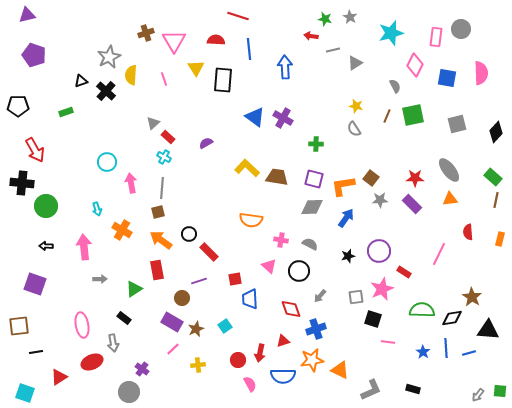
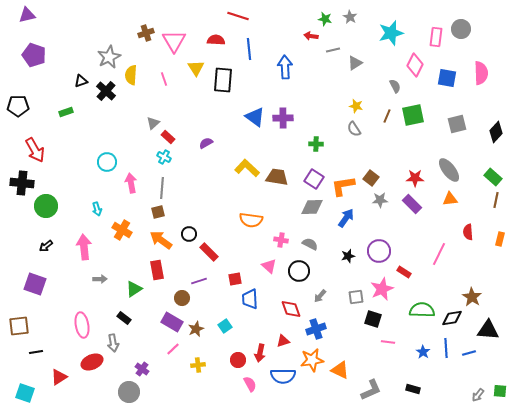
purple cross at (283, 118): rotated 30 degrees counterclockwise
purple square at (314, 179): rotated 18 degrees clockwise
black arrow at (46, 246): rotated 40 degrees counterclockwise
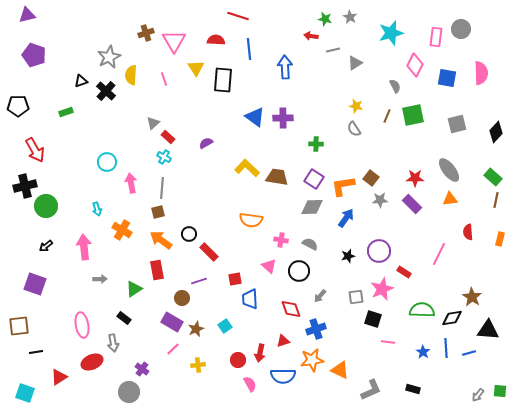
black cross at (22, 183): moved 3 px right, 3 px down; rotated 20 degrees counterclockwise
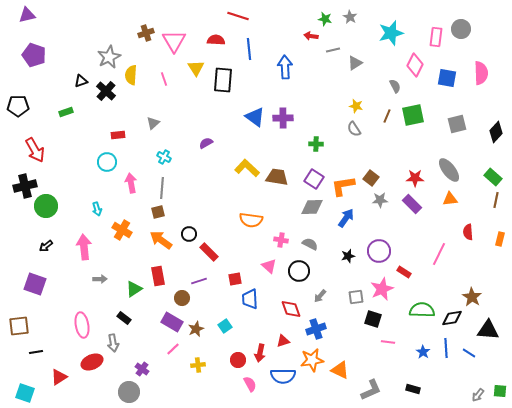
red rectangle at (168, 137): moved 50 px left, 2 px up; rotated 48 degrees counterclockwise
red rectangle at (157, 270): moved 1 px right, 6 px down
blue line at (469, 353): rotated 48 degrees clockwise
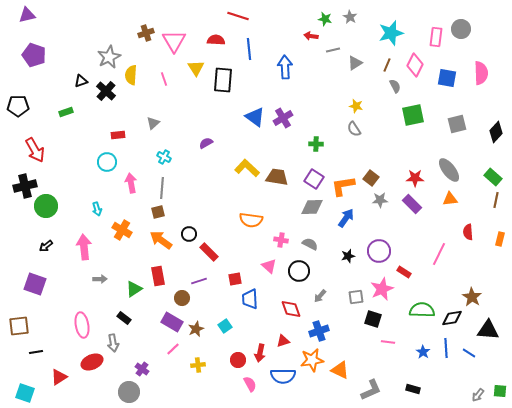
brown line at (387, 116): moved 51 px up
purple cross at (283, 118): rotated 30 degrees counterclockwise
blue cross at (316, 329): moved 3 px right, 2 px down
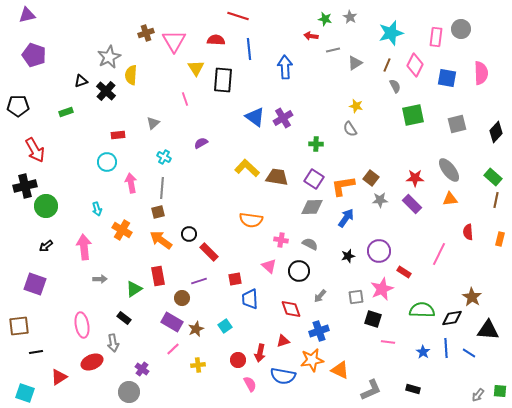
pink line at (164, 79): moved 21 px right, 20 px down
gray semicircle at (354, 129): moved 4 px left
purple semicircle at (206, 143): moved 5 px left
blue semicircle at (283, 376): rotated 10 degrees clockwise
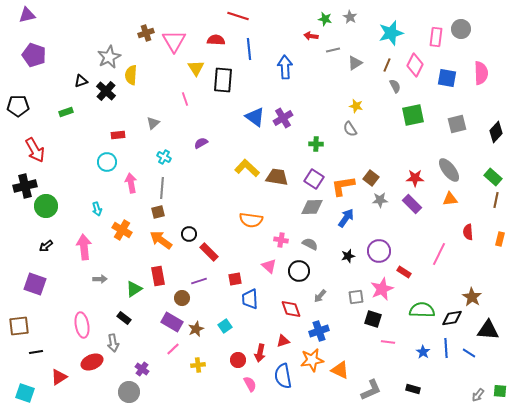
blue semicircle at (283, 376): rotated 70 degrees clockwise
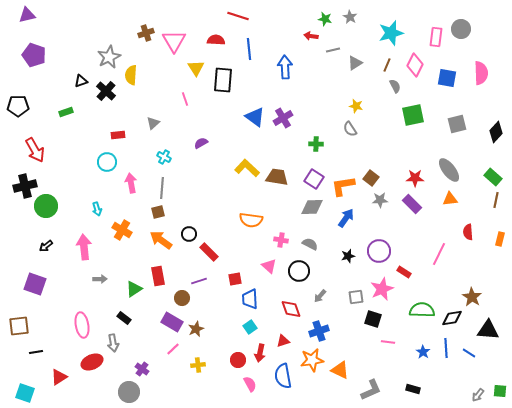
cyan square at (225, 326): moved 25 px right, 1 px down
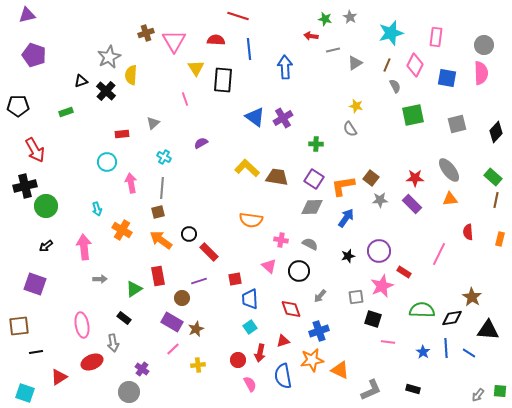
gray circle at (461, 29): moved 23 px right, 16 px down
red rectangle at (118, 135): moved 4 px right, 1 px up
pink star at (382, 289): moved 3 px up
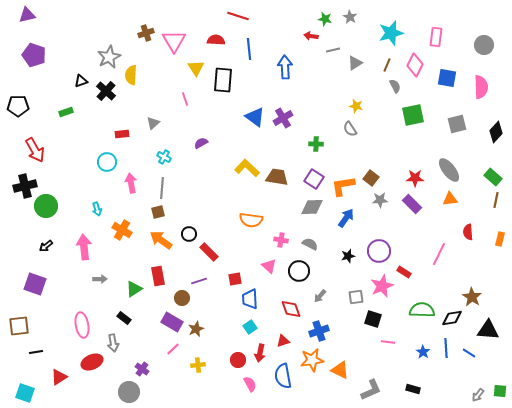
pink semicircle at (481, 73): moved 14 px down
